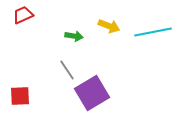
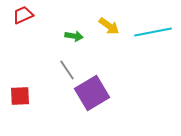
yellow arrow: rotated 15 degrees clockwise
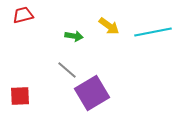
red trapezoid: rotated 10 degrees clockwise
gray line: rotated 15 degrees counterclockwise
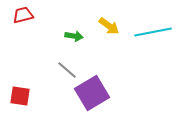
red square: rotated 10 degrees clockwise
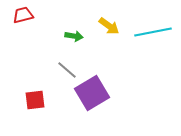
red square: moved 15 px right, 4 px down; rotated 15 degrees counterclockwise
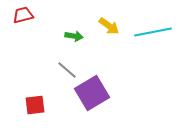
red square: moved 5 px down
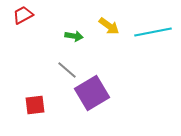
red trapezoid: rotated 15 degrees counterclockwise
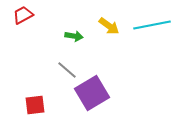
cyan line: moved 1 px left, 7 px up
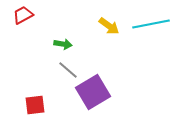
cyan line: moved 1 px left, 1 px up
green arrow: moved 11 px left, 8 px down
gray line: moved 1 px right
purple square: moved 1 px right, 1 px up
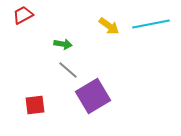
purple square: moved 4 px down
